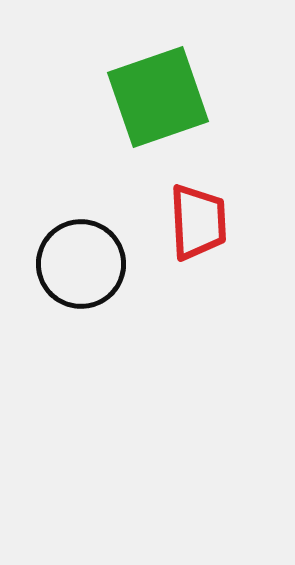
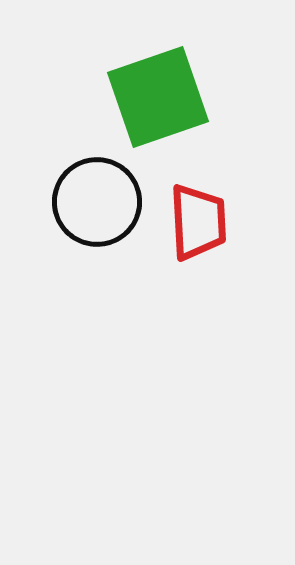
black circle: moved 16 px right, 62 px up
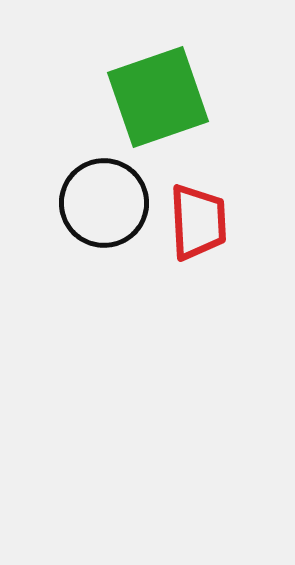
black circle: moved 7 px right, 1 px down
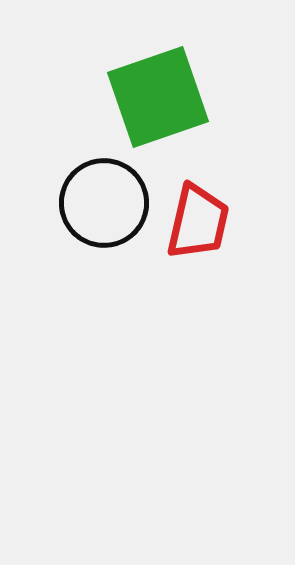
red trapezoid: rotated 16 degrees clockwise
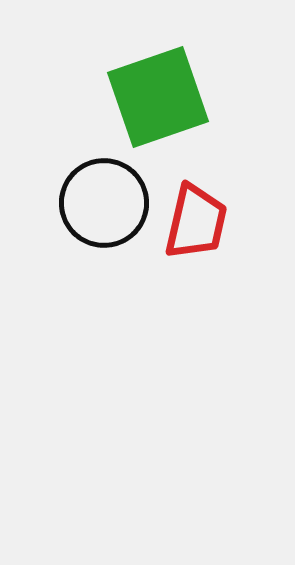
red trapezoid: moved 2 px left
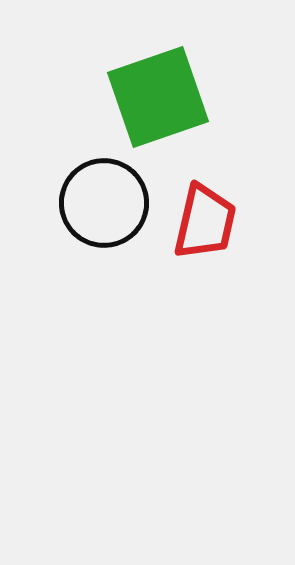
red trapezoid: moved 9 px right
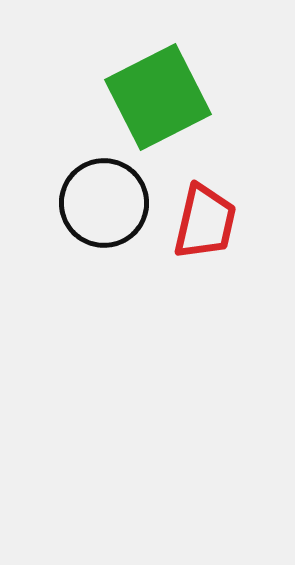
green square: rotated 8 degrees counterclockwise
